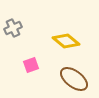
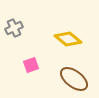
gray cross: moved 1 px right
yellow diamond: moved 2 px right, 2 px up
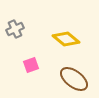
gray cross: moved 1 px right, 1 px down
yellow diamond: moved 2 px left
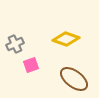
gray cross: moved 15 px down
yellow diamond: rotated 20 degrees counterclockwise
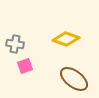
gray cross: rotated 36 degrees clockwise
pink square: moved 6 px left, 1 px down
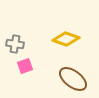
brown ellipse: moved 1 px left
